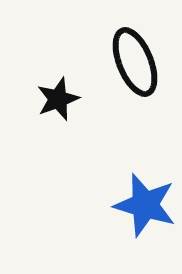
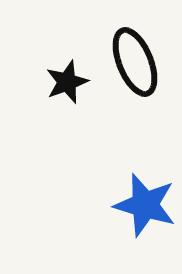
black star: moved 9 px right, 17 px up
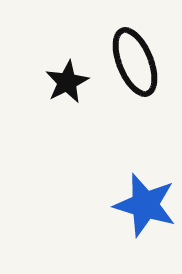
black star: rotated 6 degrees counterclockwise
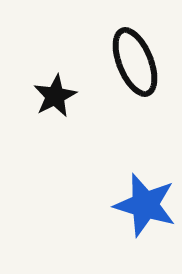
black star: moved 12 px left, 14 px down
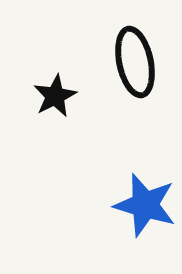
black ellipse: rotated 10 degrees clockwise
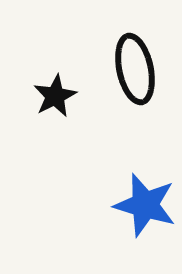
black ellipse: moved 7 px down
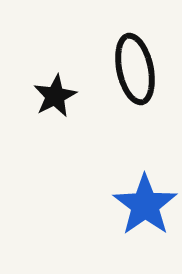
blue star: rotated 20 degrees clockwise
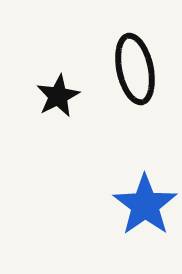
black star: moved 3 px right
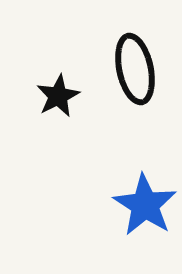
blue star: rotated 4 degrees counterclockwise
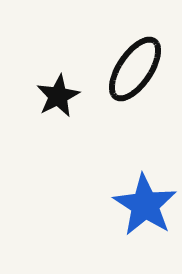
black ellipse: rotated 46 degrees clockwise
